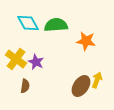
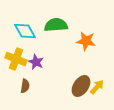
cyan diamond: moved 3 px left, 8 px down
yellow cross: rotated 15 degrees counterclockwise
yellow arrow: moved 7 px down; rotated 21 degrees clockwise
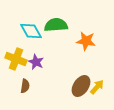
cyan diamond: moved 6 px right
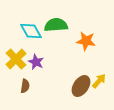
yellow cross: rotated 25 degrees clockwise
yellow arrow: moved 2 px right, 6 px up
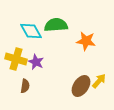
yellow cross: rotated 30 degrees counterclockwise
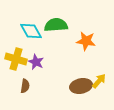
brown ellipse: rotated 45 degrees clockwise
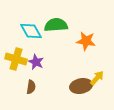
yellow arrow: moved 2 px left, 3 px up
brown semicircle: moved 6 px right, 1 px down
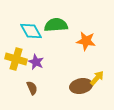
brown semicircle: moved 1 px right, 1 px down; rotated 32 degrees counterclockwise
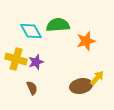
green semicircle: moved 2 px right
orange star: rotated 24 degrees counterclockwise
purple star: rotated 28 degrees clockwise
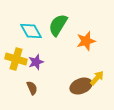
green semicircle: rotated 55 degrees counterclockwise
brown ellipse: rotated 10 degrees counterclockwise
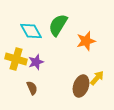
brown ellipse: rotated 50 degrees counterclockwise
